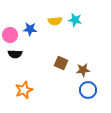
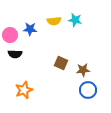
yellow semicircle: moved 1 px left
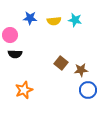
blue star: moved 11 px up
brown square: rotated 16 degrees clockwise
brown star: moved 2 px left
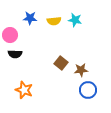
orange star: rotated 30 degrees counterclockwise
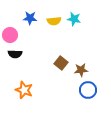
cyan star: moved 1 px left, 1 px up
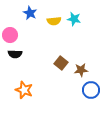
blue star: moved 5 px up; rotated 24 degrees clockwise
blue circle: moved 3 px right
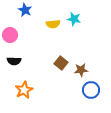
blue star: moved 5 px left, 3 px up
yellow semicircle: moved 1 px left, 3 px down
black semicircle: moved 1 px left, 7 px down
orange star: rotated 24 degrees clockwise
